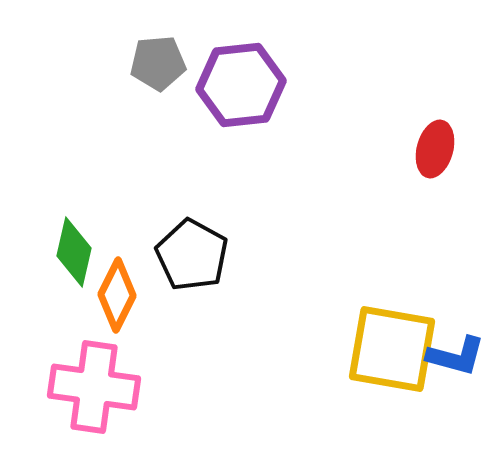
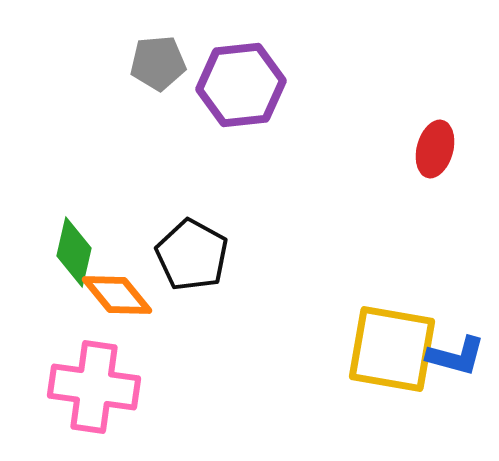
orange diamond: rotated 66 degrees counterclockwise
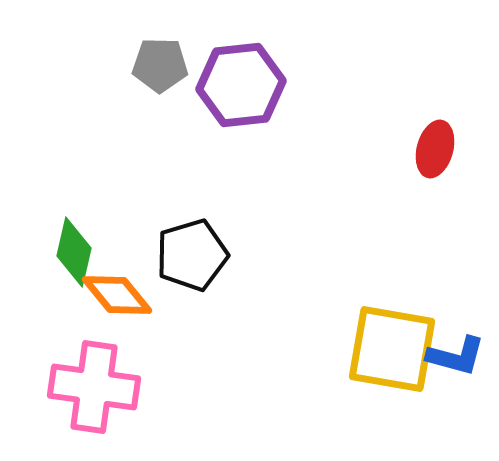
gray pentagon: moved 2 px right, 2 px down; rotated 6 degrees clockwise
black pentagon: rotated 26 degrees clockwise
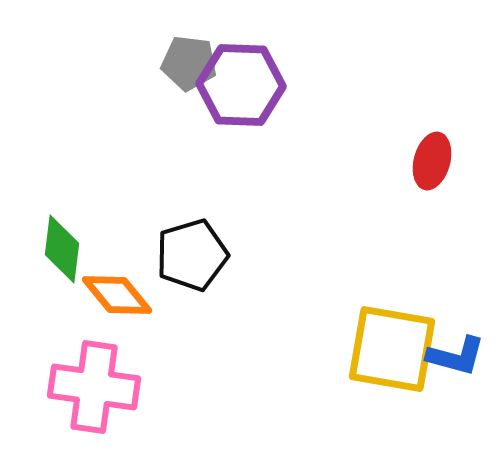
gray pentagon: moved 29 px right, 2 px up; rotated 6 degrees clockwise
purple hexagon: rotated 8 degrees clockwise
red ellipse: moved 3 px left, 12 px down
green diamond: moved 12 px left, 3 px up; rotated 6 degrees counterclockwise
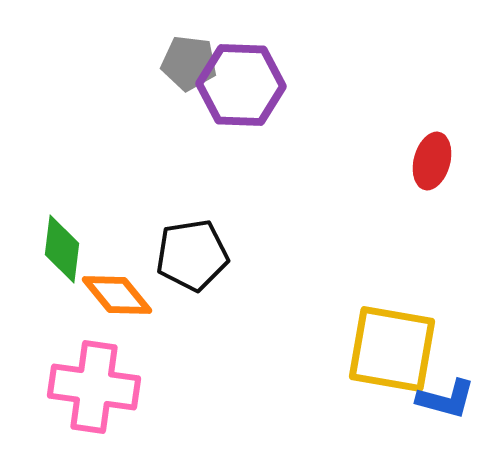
black pentagon: rotated 8 degrees clockwise
blue L-shape: moved 10 px left, 43 px down
